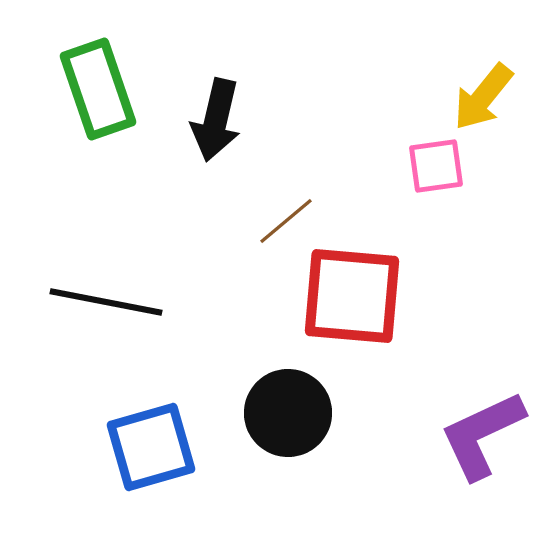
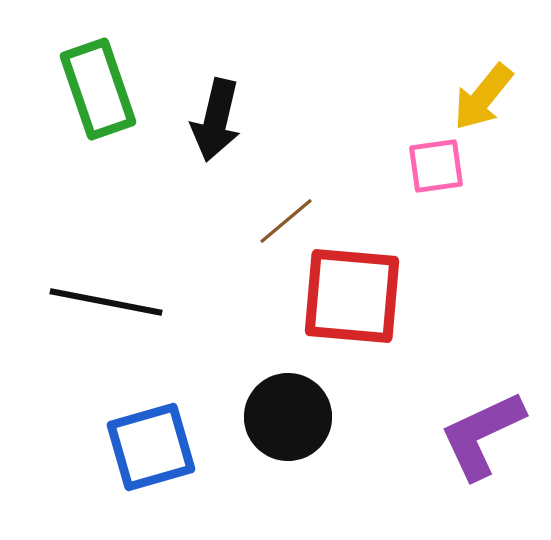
black circle: moved 4 px down
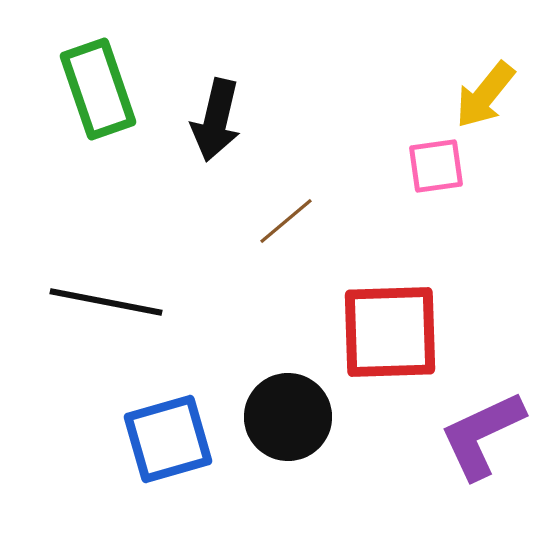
yellow arrow: moved 2 px right, 2 px up
red square: moved 38 px right, 36 px down; rotated 7 degrees counterclockwise
blue square: moved 17 px right, 8 px up
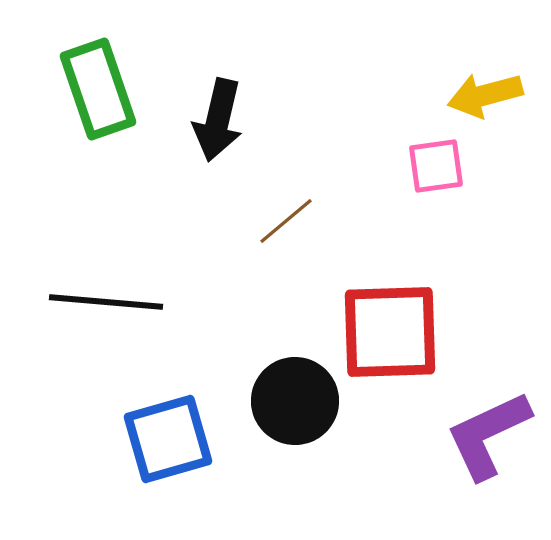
yellow arrow: rotated 36 degrees clockwise
black arrow: moved 2 px right
black line: rotated 6 degrees counterclockwise
black circle: moved 7 px right, 16 px up
purple L-shape: moved 6 px right
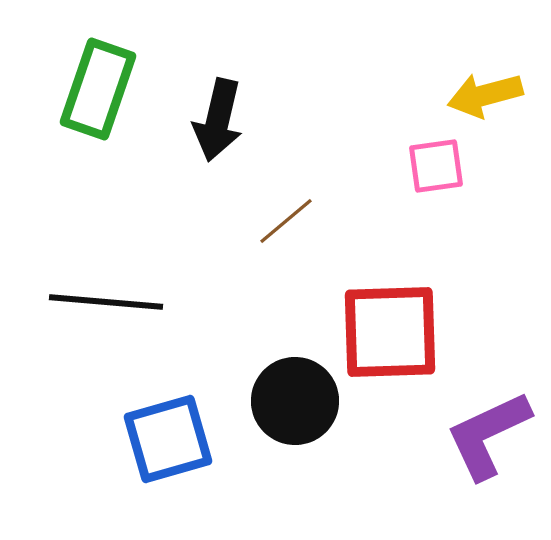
green rectangle: rotated 38 degrees clockwise
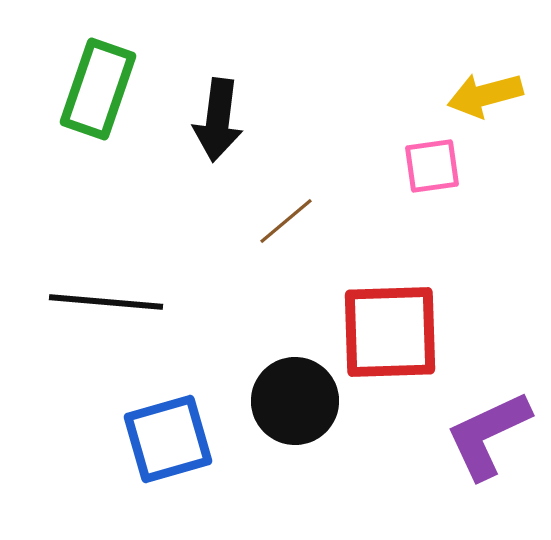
black arrow: rotated 6 degrees counterclockwise
pink square: moved 4 px left
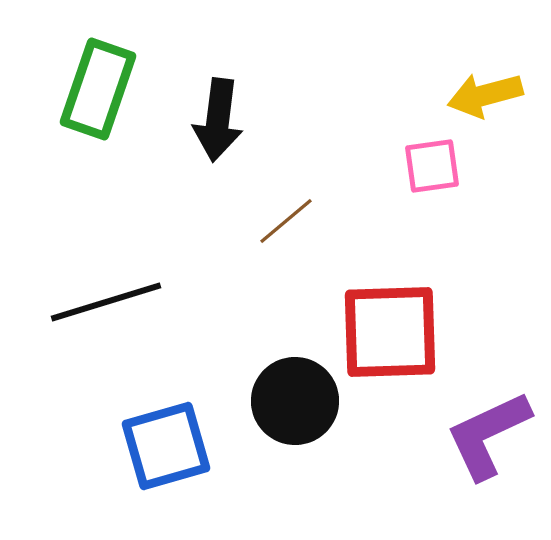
black line: rotated 22 degrees counterclockwise
blue square: moved 2 px left, 7 px down
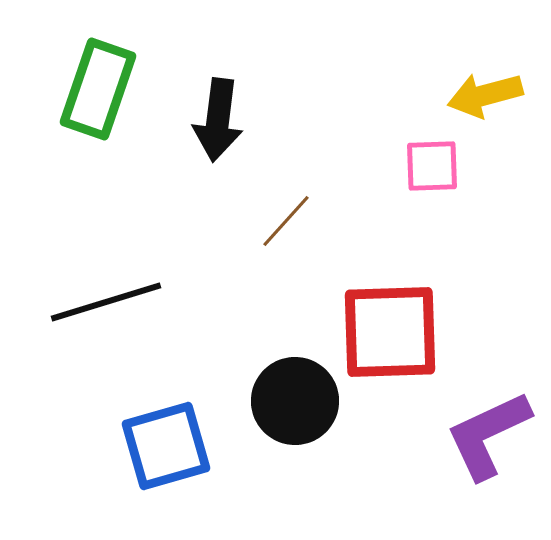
pink square: rotated 6 degrees clockwise
brown line: rotated 8 degrees counterclockwise
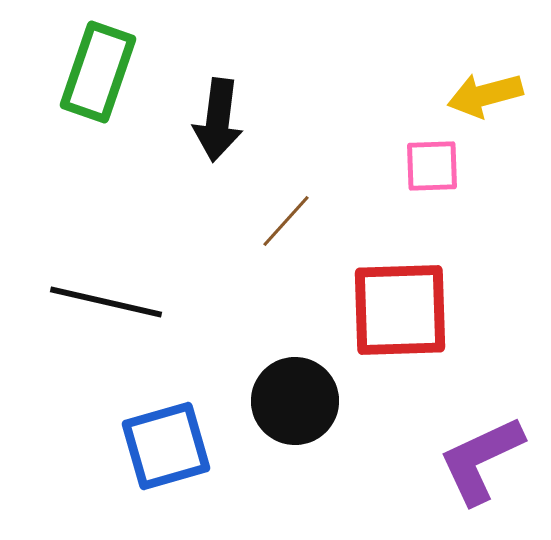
green rectangle: moved 17 px up
black line: rotated 30 degrees clockwise
red square: moved 10 px right, 22 px up
purple L-shape: moved 7 px left, 25 px down
